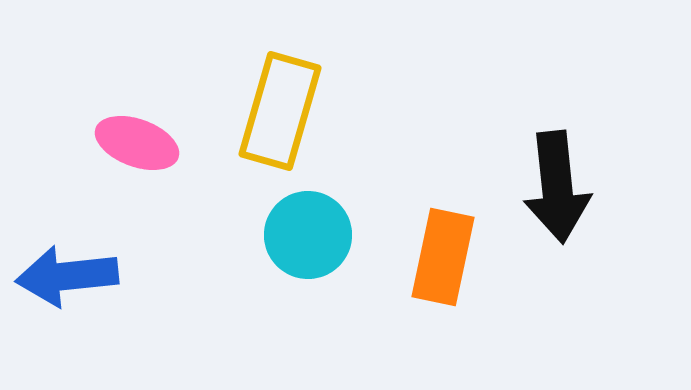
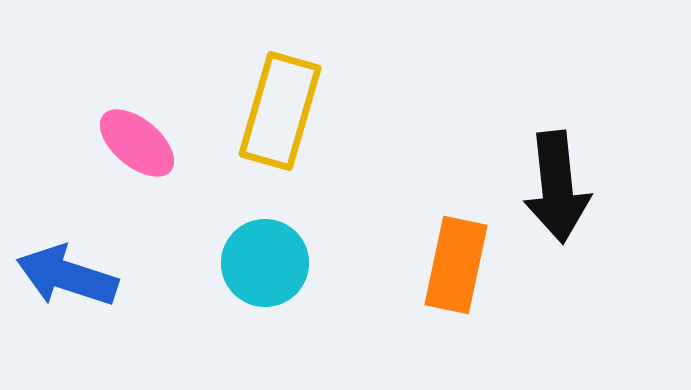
pink ellipse: rotated 20 degrees clockwise
cyan circle: moved 43 px left, 28 px down
orange rectangle: moved 13 px right, 8 px down
blue arrow: rotated 24 degrees clockwise
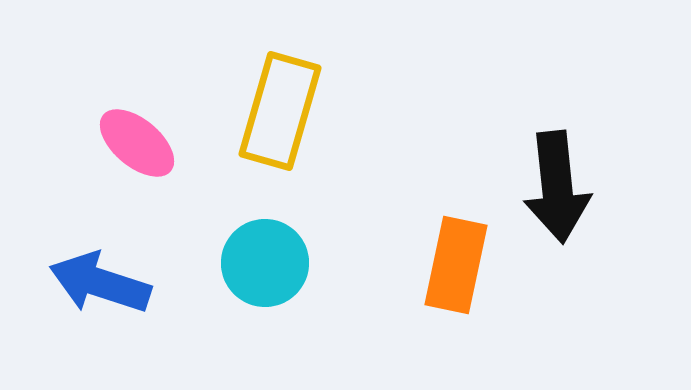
blue arrow: moved 33 px right, 7 px down
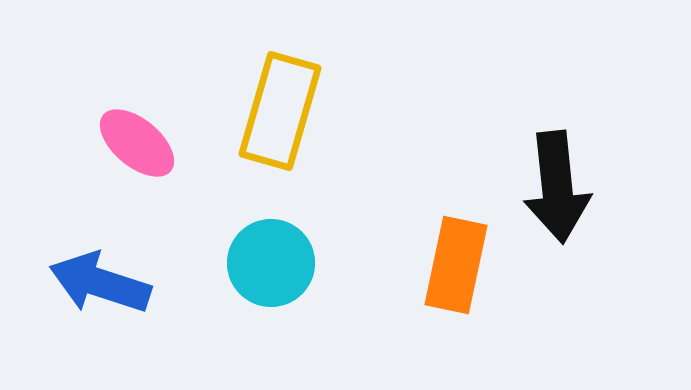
cyan circle: moved 6 px right
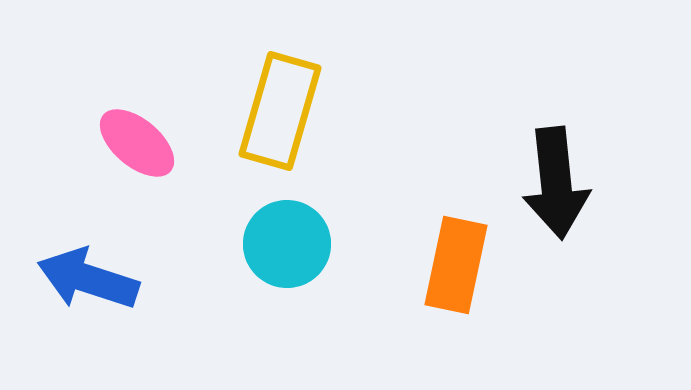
black arrow: moved 1 px left, 4 px up
cyan circle: moved 16 px right, 19 px up
blue arrow: moved 12 px left, 4 px up
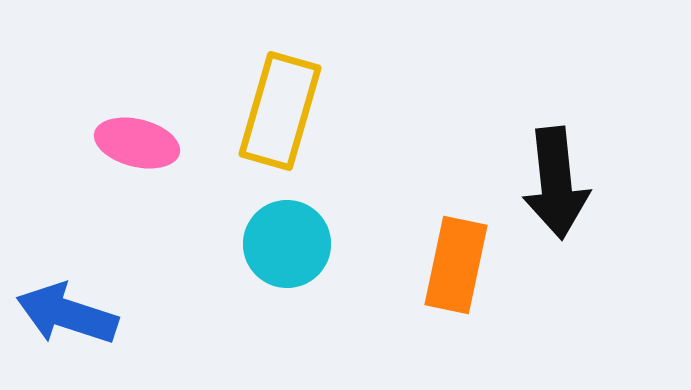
pink ellipse: rotated 26 degrees counterclockwise
blue arrow: moved 21 px left, 35 px down
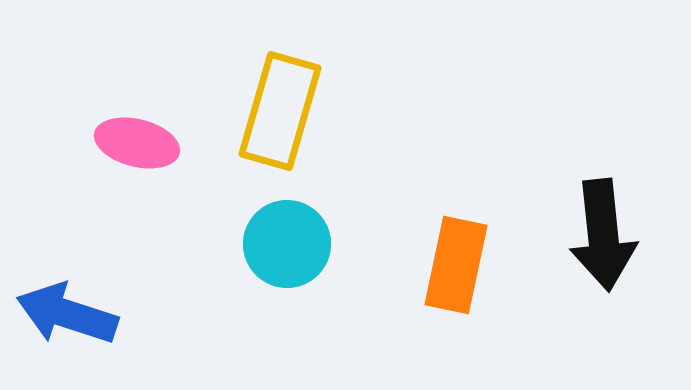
black arrow: moved 47 px right, 52 px down
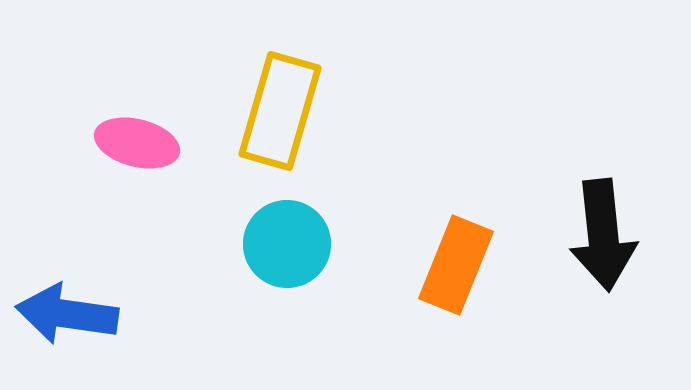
orange rectangle: rotated 10 degrees clockwise
blue arrow: rotated 10 degrees counterclockwise
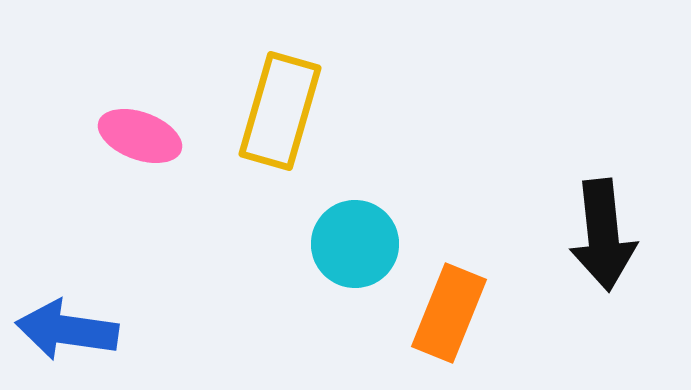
pink ellipse: moved 3 px right, 7 px up; rotated 6 degrees clockwise
cyan circle: moved 68 px right
orange rectangle: moved 7 px left, 48 px down
blue arrow: moved 16 px down
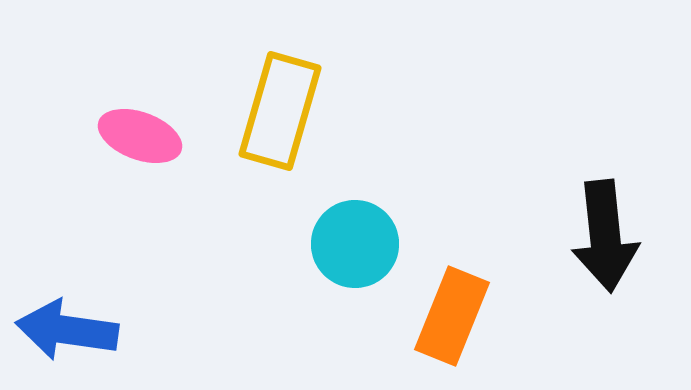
black arrow: moved 2 px right, 1 px down
orange rectangle: moved 3 px right, 3 px down
